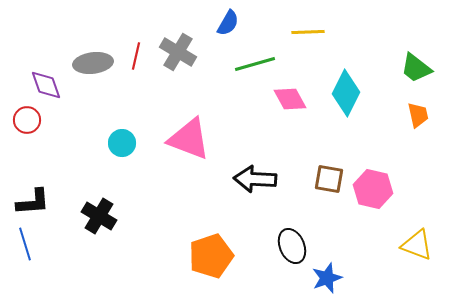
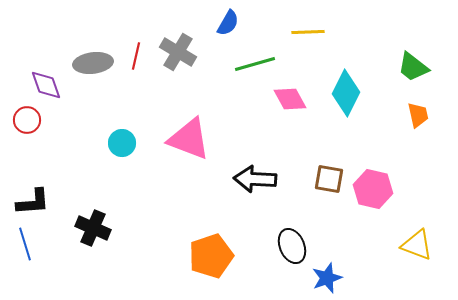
green trapezoid: moved 3 px left, 1 px up
black cross: moved 6 px left, 12 px down; rotated 8 degrees counterclockwise
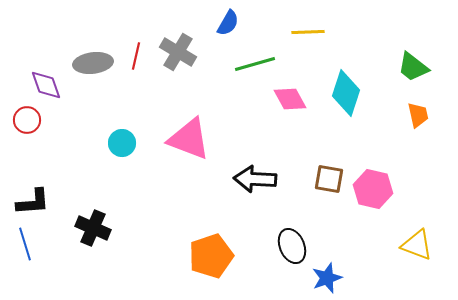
cyan diamond: rotated 9 degrees counterclockwise
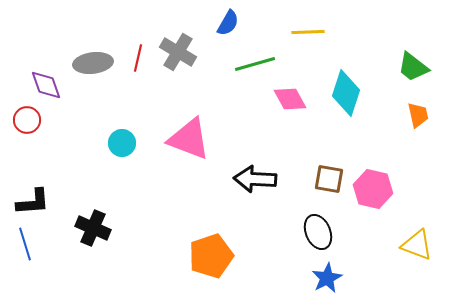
red line: moved 2 px right, 2 px down
black ellipse: moved 26 px right, 14 px up
blue star: rotated 8 degrees counterclockwise
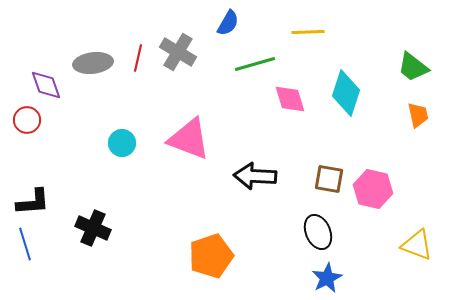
pink diamond: rotated 12 degrees clockwise
black arrow: moved 3 px up
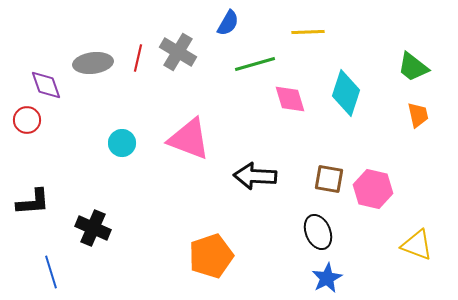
blue line: moved 26 px right, 28 px down
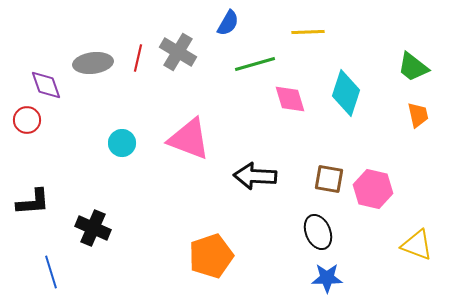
blue star: rotated 28 degrees clockwise
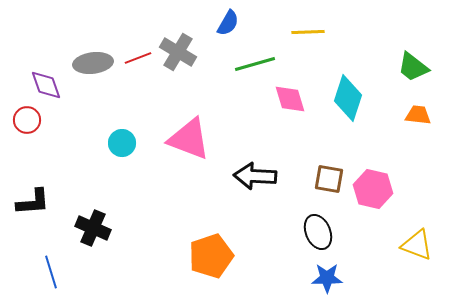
red line: rotated 56 degrees clockwise
cyan diamond: moved 2 px right, 5 px down
orange trapezoid: rotated 72 degrees counterclockwise
